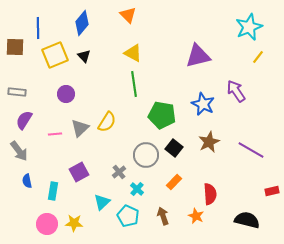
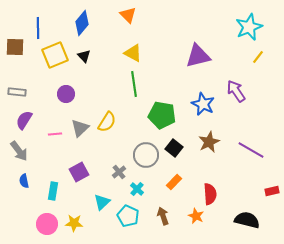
blue semicircle: moved 3 px left
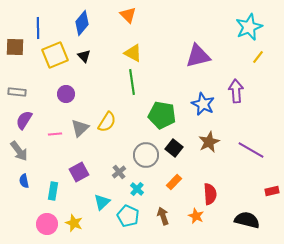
green line: moved 2 px left, 2 px up
purple arrow: rotated 30 degrees clockwise
yellow star: rotated 18 degrees clockwise
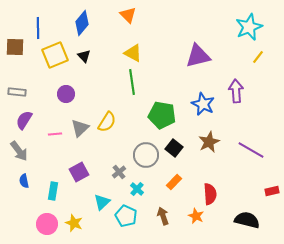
cyan pentagon: moved 2 px left
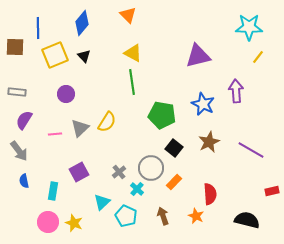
cyan star: rotated 24 degrees clockwise
gray circle: moved 5 px right, 13 px down
pink circle: moved 1 px right, 2 px up
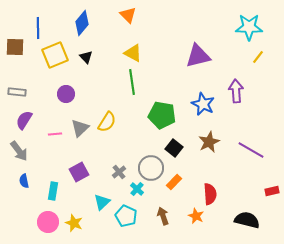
black triangle: moved 2 px right, 1 px down
